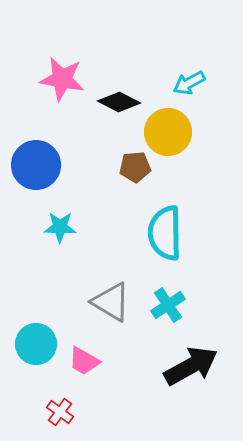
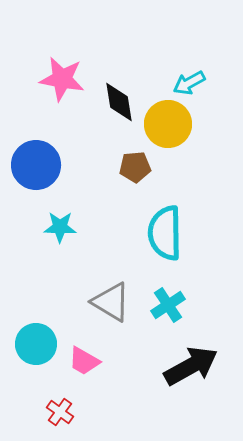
black diamond: rotated 54 degrees clockwise
yellow circle: moved 8 px up
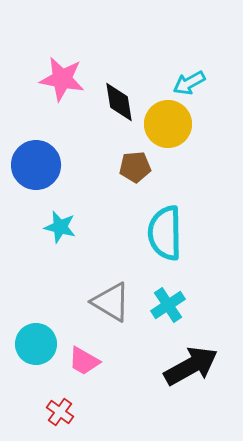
cyan star: rotated 12 degrees clockwise
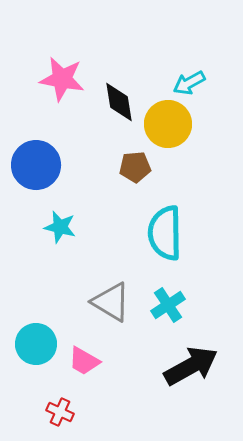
red cross: rotated 12 degrees counterclockwise
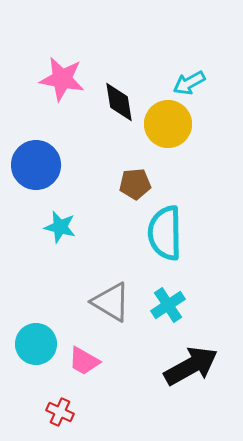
brown pentagon: moved 17 px down
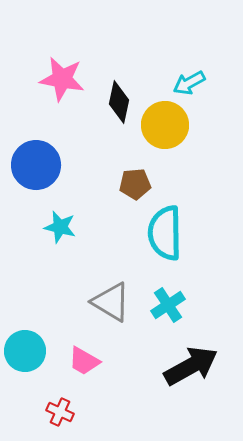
black diamond: rotated 21 degrees clockwise
yellow circle: moved 3 px left, 1 px down
cyan circle: moved 11 px left, 7 px down
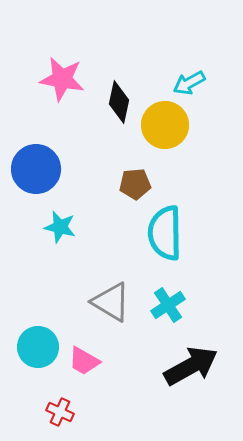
blue circle: moved 4 px down
cyan circle: moved 13 px right, 4 px up
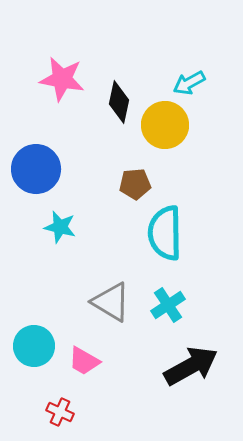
cyan circle: moved 4 px left, 1 px up
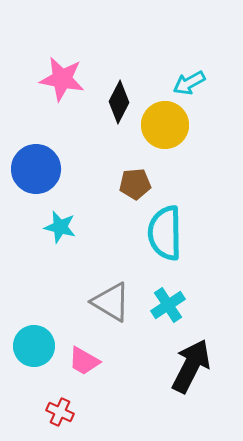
black diamond: rotated 15 degrees clockwise
black arrow: rotated 34 degrees counterclockwise
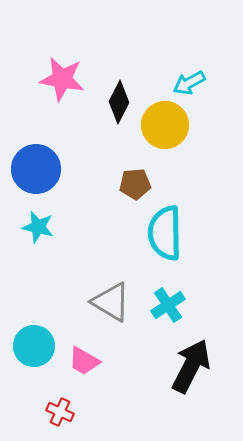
cyan star: moved 22 px left
